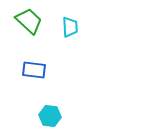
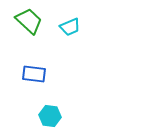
cyan trapezoid: rotated 70 degrees clockwise
blue rectangle: moved 4 px down
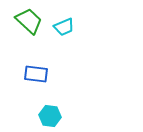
cyan trapezoid: moved 6 px left
blue rectangle: moved 2 px right
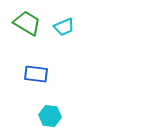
green trapezoid: moved 2 px left, 2 px down; rotated 12 degrees counterclockwise
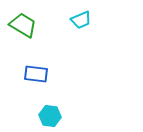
green trapezoid: moved 4 px left, 2 px down
cyan trapezoid: moved 17 px right, 7 px up
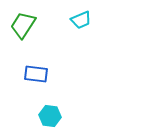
green trapezoid: rotated 88 degrees counterclockwise
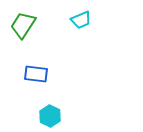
cyan hexagon: rotated 20 degrees clockwise
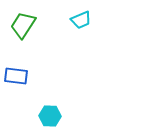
blue rectangle: moved 20 px left, 2 px down
cyan hexagon: rotated 25 degrees counterclockwise
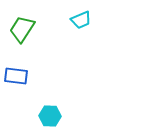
green trapezoid: moved 1 px left, 4 px down
